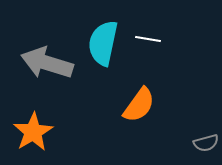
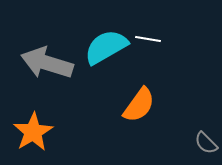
cyan semicircle: moved 3 px right, 4 px down; rotated 48 degrees clockwise
gray semicircle: rotated 60 degrees clockwise
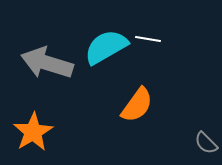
orange semicircle: moved 2 px left
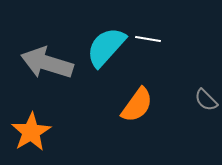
cyan semicircle: rotated 18 degrees counterclockwise
orange star: moved 2 px left
gray semicircle: moved 43 px up
